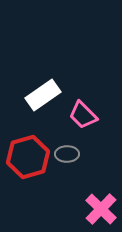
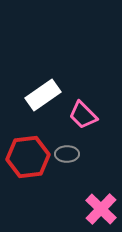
red hexagon: rotated 9 degrees clockwise
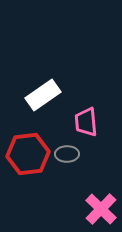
pink trapezoid: moved 3 px right, 7 px down; rotated 40 degrees clockwise
red hexagon: moved 3 px up
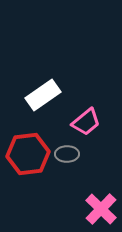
pink trapezoid: rotated 124 degrees counterclockwise
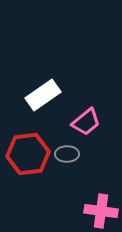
pink cross: moved 2 px down; rotated 36 degrees counterclockwise
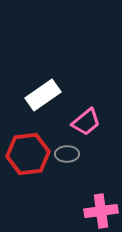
pink cross: rotated 16 degrees counterclockwise
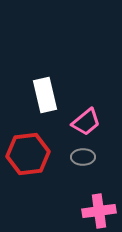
white rectangle: moved 2 px right; rotated 68 degrees counterclockwise
gray ellipse: moved 16 px right, 3 px down
pink cross: moved 2 px left
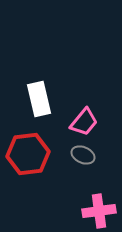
white rectangle: moved 6 px left, 4 px down
pink trapezoid: moved 2 px left; rotated 12 degrees counterclockwise
gray ellipse: moved 2 px up; rotated 25 degrees clockwise
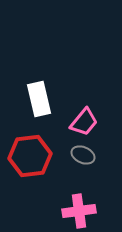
red hexagon: moved 2 px right, 2 px down
pink cross: moved 20 px left
